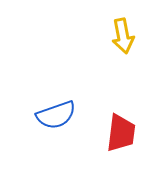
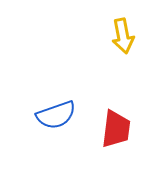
red trapezoid: moved 5 px left, 4 px up
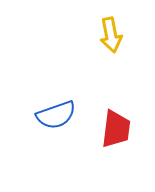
yellow arrow: moved 12 px left, 1 px up
